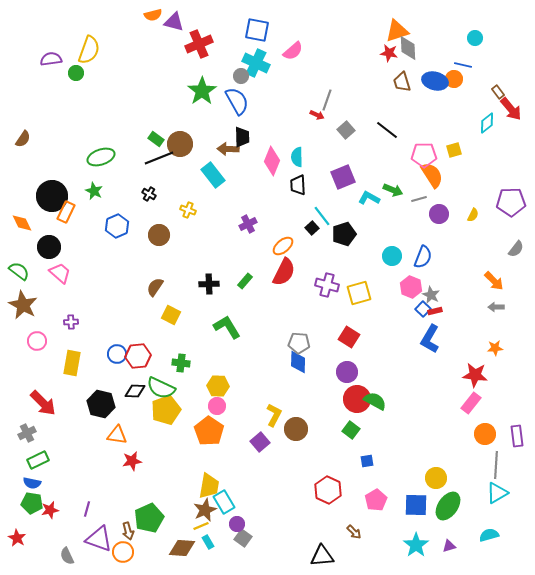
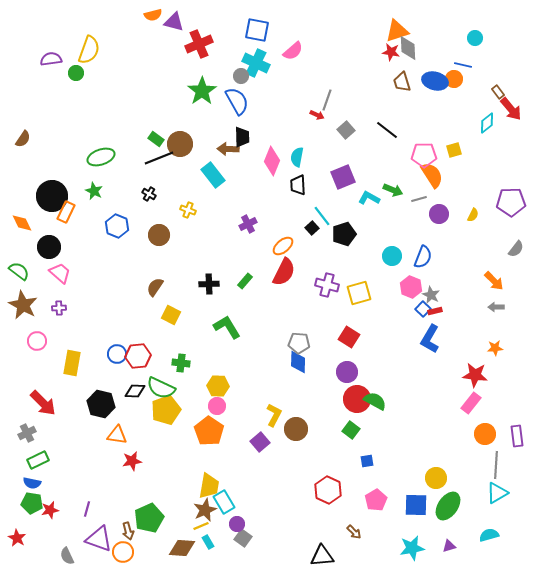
red star at (389, 53): moved 2 px right, 1 px up
cyan semicircle at (297, 157): rotated 12 degrees clockwise
blue hexagon at (117, 226): rotated 15 degrees counterclockwise
purple cross at (71, 322): moved 12 px left, 14 px up
cyan star at (416, 545): moved 4 px left, 3 px down; rotated 25 degrees clockwise
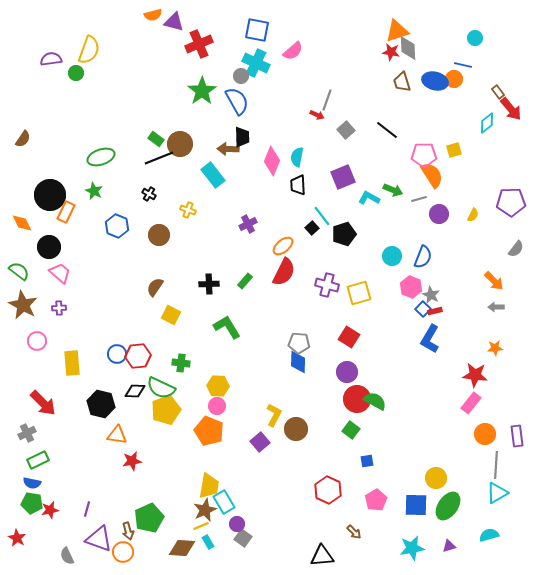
black circle at (52, 196): moved 2 px left, 1 px up
yellow rectangle at (72, 363): rotated 15 degrees counterclockwise
orange pentagon at (209, 431): rotated 12 degrees counterclockwise
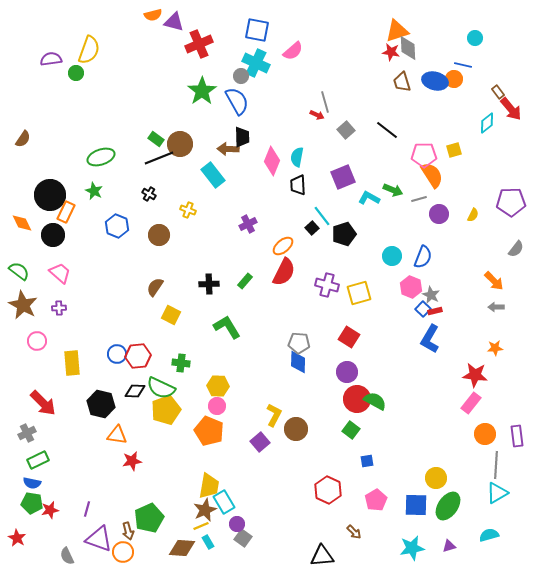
gray line at (327, 100): moved 2 px left, 2 px down; rotated 35 degrees counterclockwise
black circle at (49, 247): moved 4 px right, 12 px up
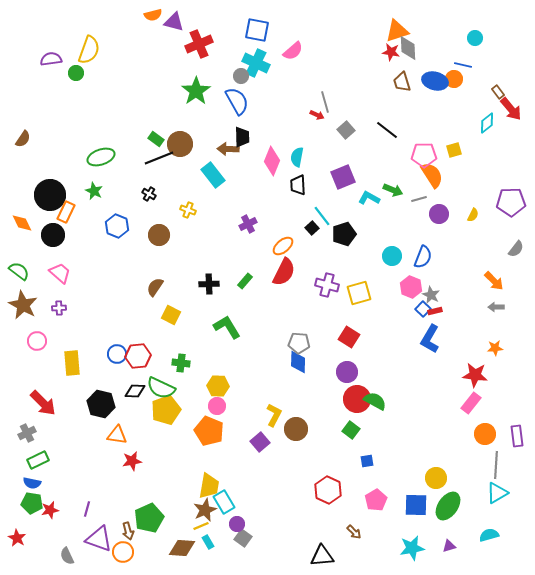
green star at (202, 91): moved 6 px left
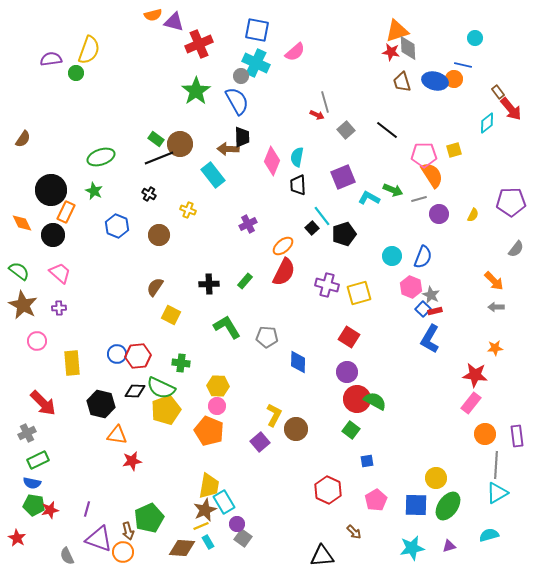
pink semicircle at (293, 51): moved 2 px right, 1 px down
black circle at (50, 195): moved 1 px right, 5 px up
gray pentagon at (299, 343): moved 32 px left, 6 px up
green pentagon at (32, 503): moved 2 px right, 2 px down
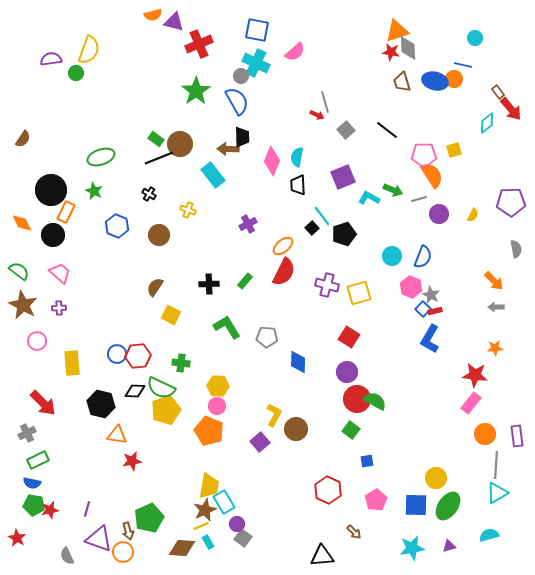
gray semicircle at (516, 249): rotated 48 degrees counterclockwise
